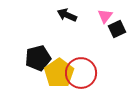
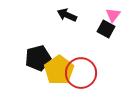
pink triangle: moved 8 px right, 1 px up
black square: moved 11 px left; rotated 36 degrees counterclockwise
yellow pentagon: moved 3 px up
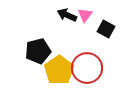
pink triangle: moved 28 px left
black pentagon: moved 7 px up
red circle: moved 6 px right, 5 px up
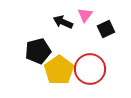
black arrow: moved 4 px left, 7 px down
black square: rotated 36 degrees clockwise
red circle: moved 3 px right, 1 px down
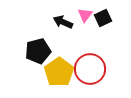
black square: moved 3 px left, 11 px up
yellow pentagon: moved 2 px down
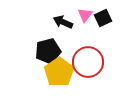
black pentagon: moved 10 px right
red circle: moved 2 px left, 7 px up
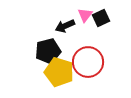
black square: moved 2 px left
black arrow: moved 2 px right, 4 px down; rotated 48 degrees counterclockwise
yellow pentagon: rotated 20 degrees counterclockwise
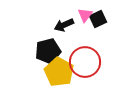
black square: moved 3 px left, 1 px down
black arrow: moved 1 px left, 1 px up
red circle: moved 3 px left
yellow pentagon: rotated 12 degrees clockwise
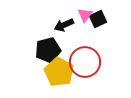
black pentagon: moved 1 px up
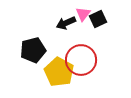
pink triangle: moved 2 px left, 1 px up
black arrow: moved 2 px right, 2 px up
black pentagon: moved 15 px left
red circle: moved 4 px left, 2 px up
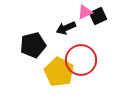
pink triangle: moved 2 px right, 2 px up; rotated 28 degrees clockwise
black square: moved 3 px up
black arrow: moved 5 px down
black pentagon: moved 5 px up
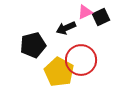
black square: moved 3 px right, 1 px down
